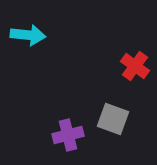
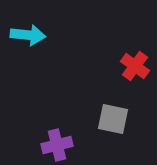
gray square: rotated 8 degrees counterclockwise
purple cross: moved 11 px left, 10 px down
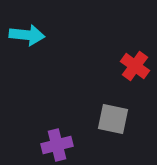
cyan arrow: moved 1 px left
